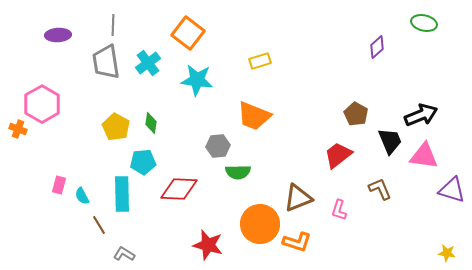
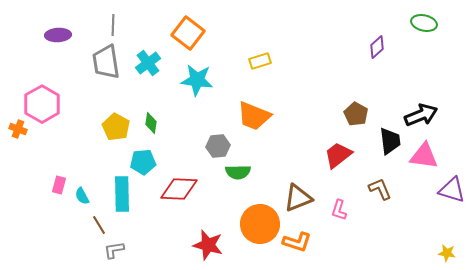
black trapezoid: rotated 16 degrees clockwise
gray L-shape: moved 10 px left, 4 px up; rotated 40 degrees counterclockwise
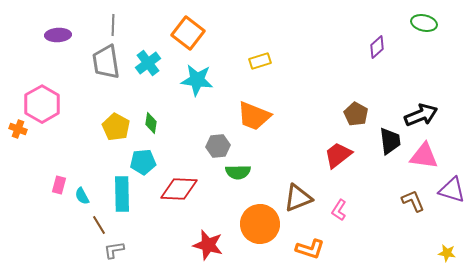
brown L-shape: moved 33 px right, 12 px down
pink L-shape: rotated 15 degrees clockwise
orange L-shape: moved 13 px right, 7 px down
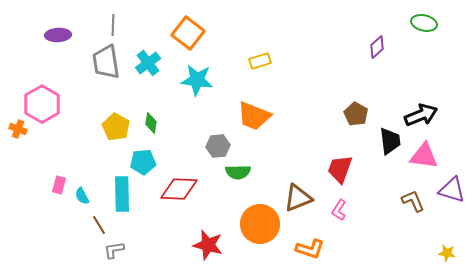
red trapezoid: moved 2 px right, 14 px down; rotated 32 degrees counterclockwise
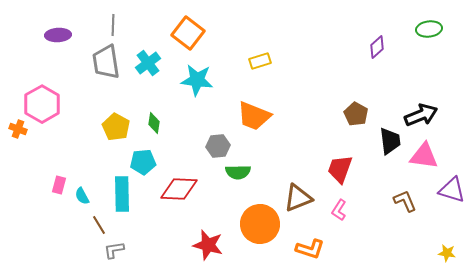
green ellipse: moved 5 px right, 6 px down; rotated 20 degrees counterclockwise
green diamond: moved 3 px right
brown L-shape: moved 8 px left
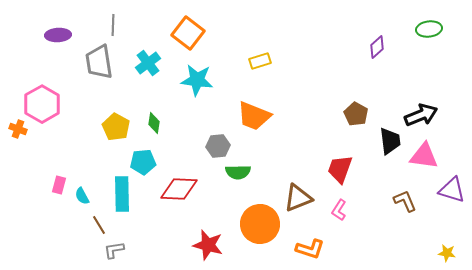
gray trapezoid: moved 7 px left
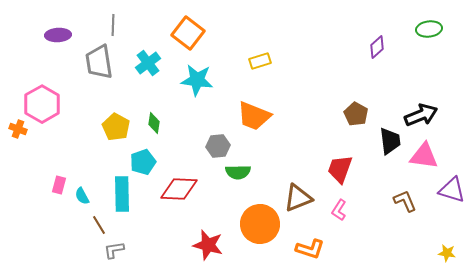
cyan pentagon: rotated 15 degrees counterclockwise
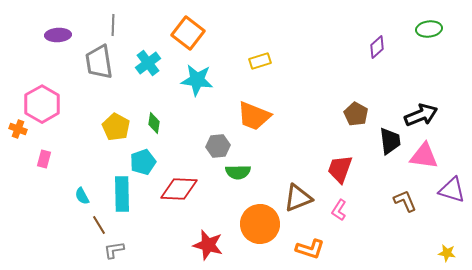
pink rectangle: moved 15 px left, 26 px up
